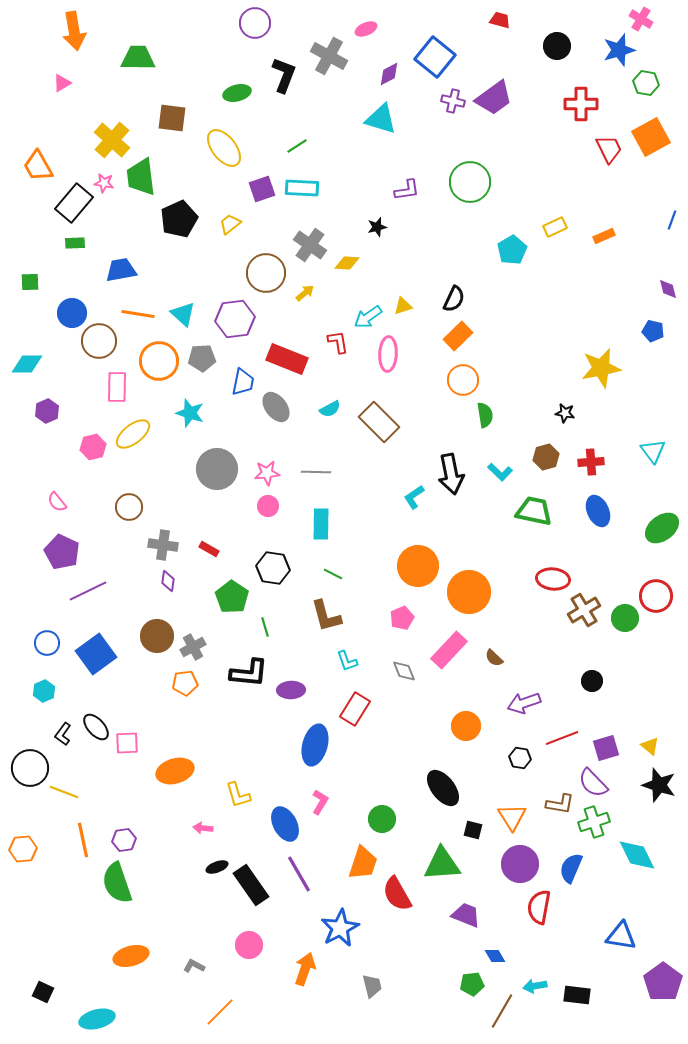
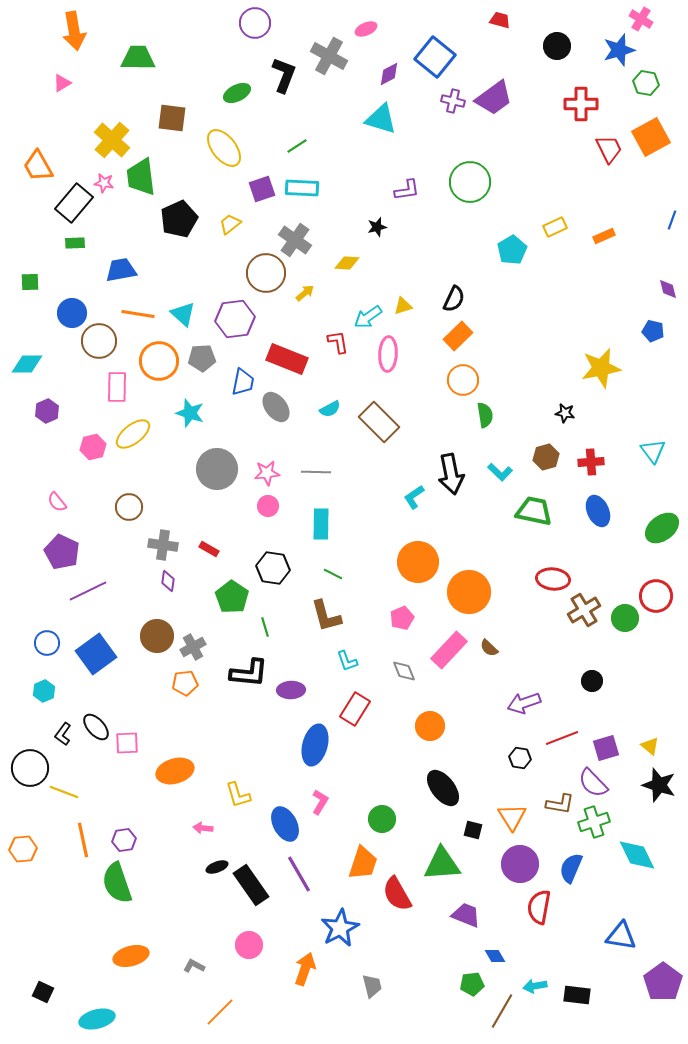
green ellipse at (237, 93): rotated 12 degrees counterclockwise
gray cross at (310, 245): moved 15 px left, 5 px up
orange circle at (418, 566): moved 4 px up
brown semicircle at (494, 658): moved 5 px left, 10 px up
orange circle at (466, 726): moved 36 px left
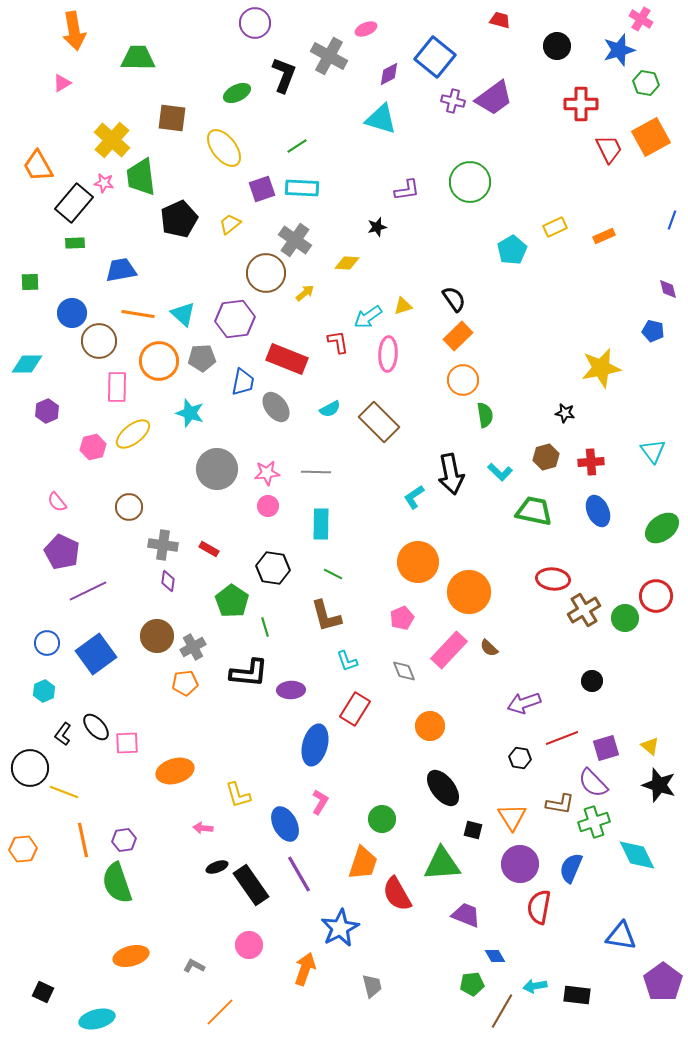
black semicircle at (454, 299): rotated 60 degrees counterclockwise
green pentagon at (232, 597): moved 4 px down
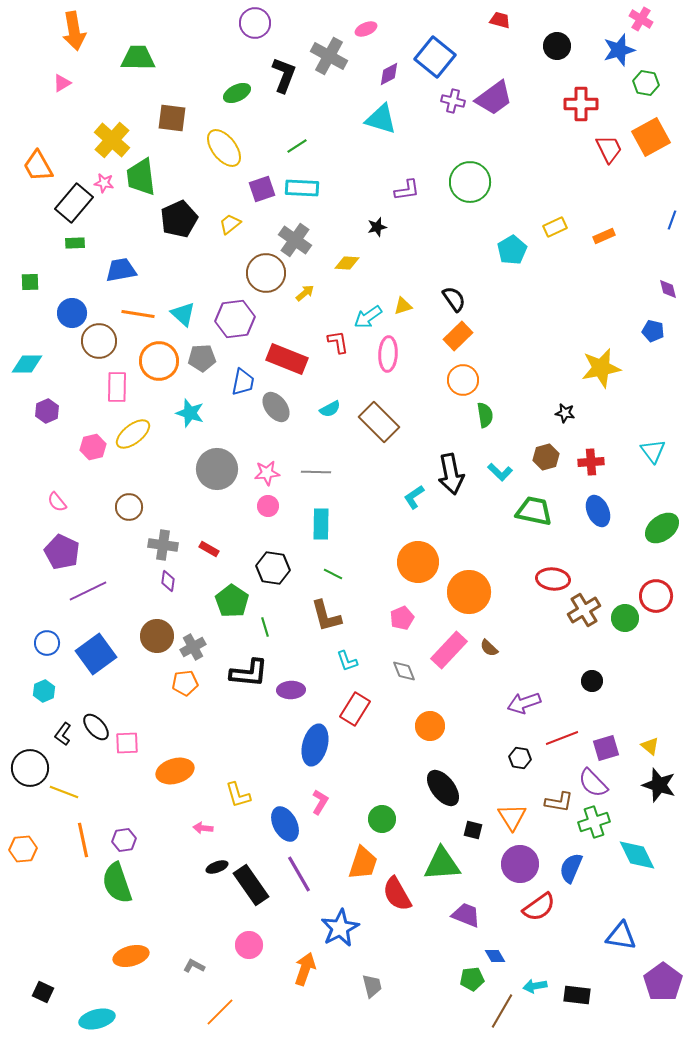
brown L-shape at (560, 804): moved 1 px left, 2 px up
red semicircle at (539, 907): rotated 136 degrees counterclockwise
green pentagon at (472, 984): moved 5 px up
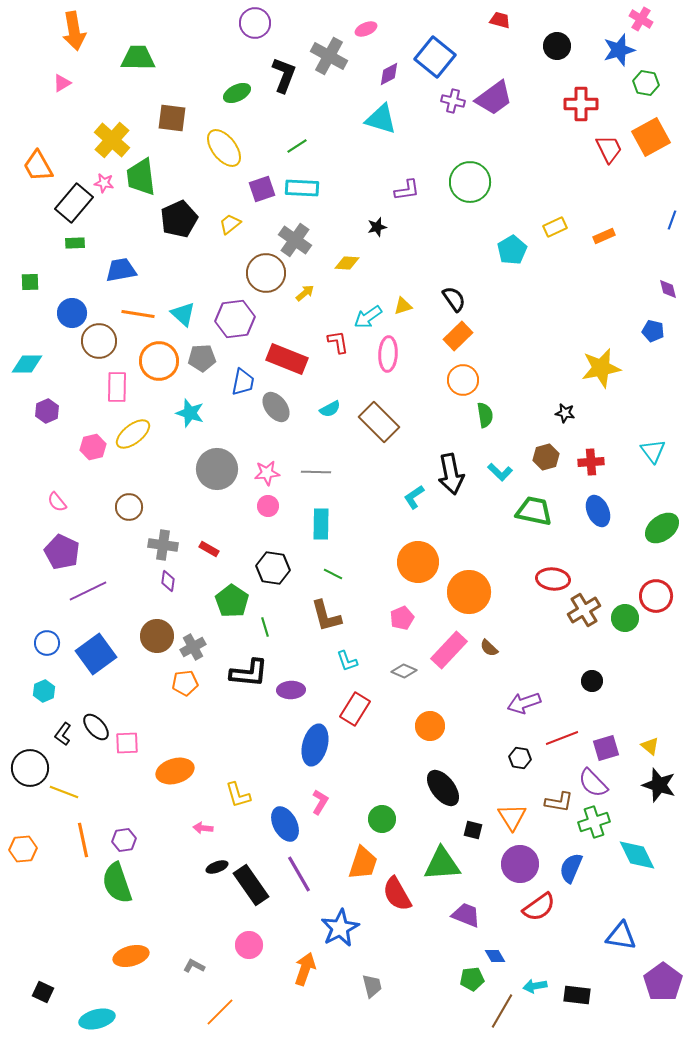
gray diamond at (404, 671): rotated 45 degrees counterclockwise
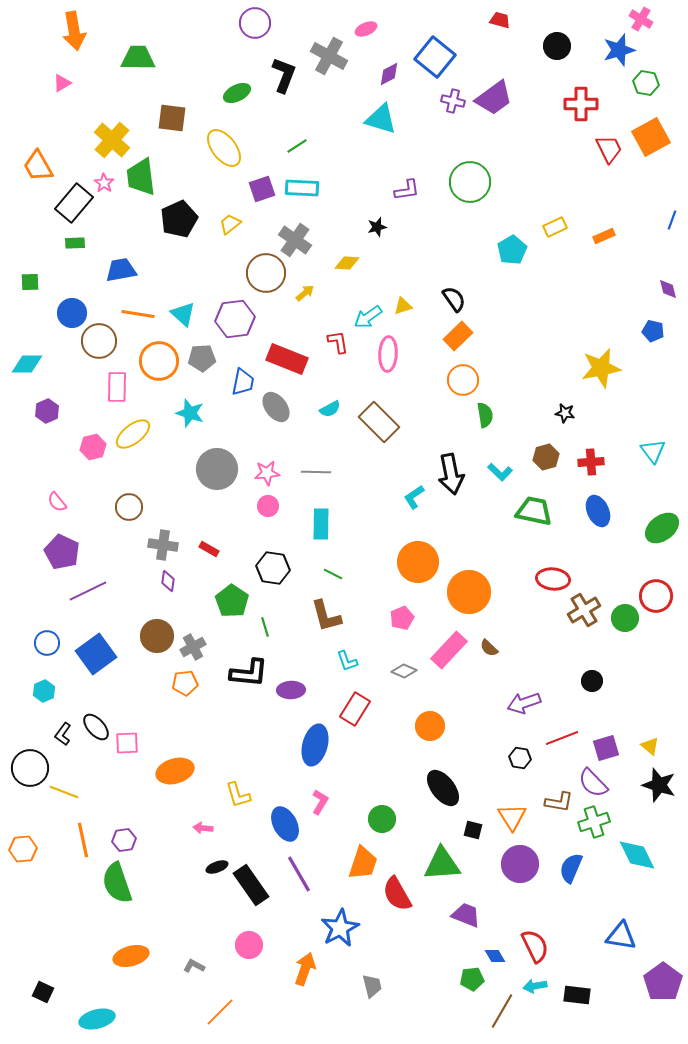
pink star at (104, 183): rotated 24 degrees clockwise
red semicircle at (539, 907): moved 4 px left, 39 px down; rotated 80 degrees counterclockwise
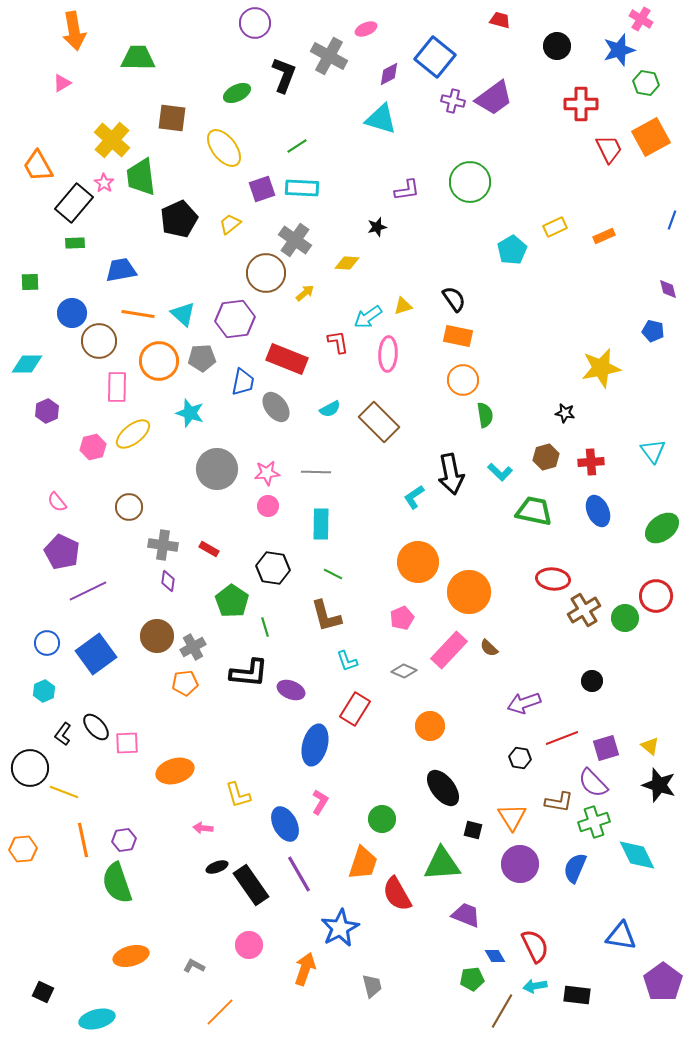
orange rectangle at (458, 336): rotated 56 degrees clockwise
purple ellipse at (291, 690): rotated 24 degrees clockwise
blue semicircle at (571, 868): moved 4 px right
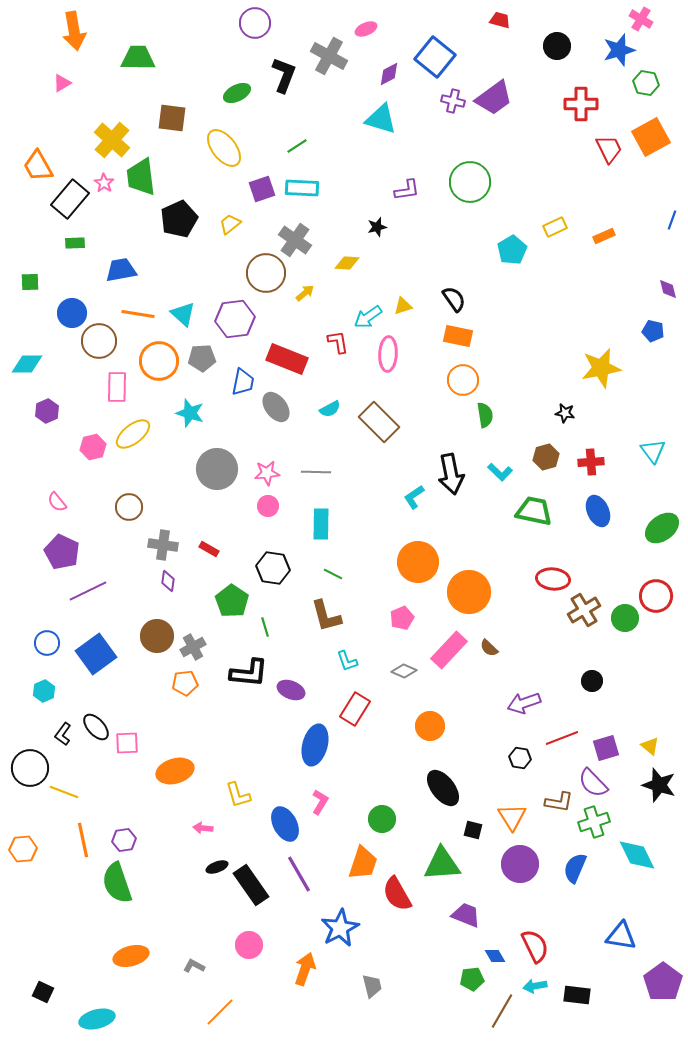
black rectangle at (74, 203): moved 4 px left, 4 px up
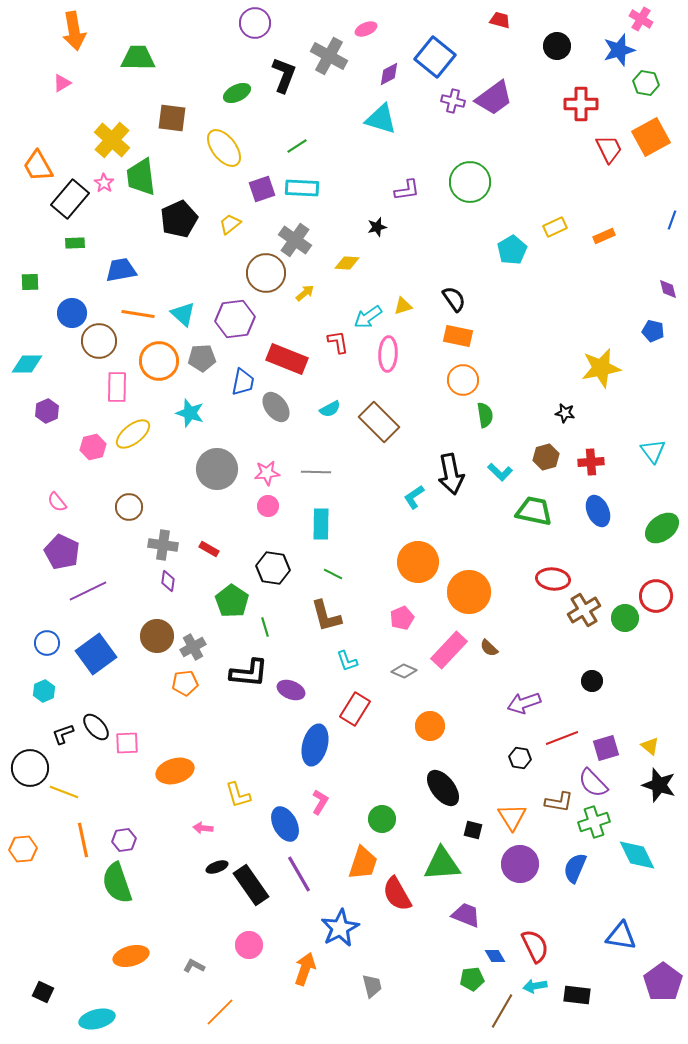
black L-shape at (63, 734): rotated 35 degrees clockwise
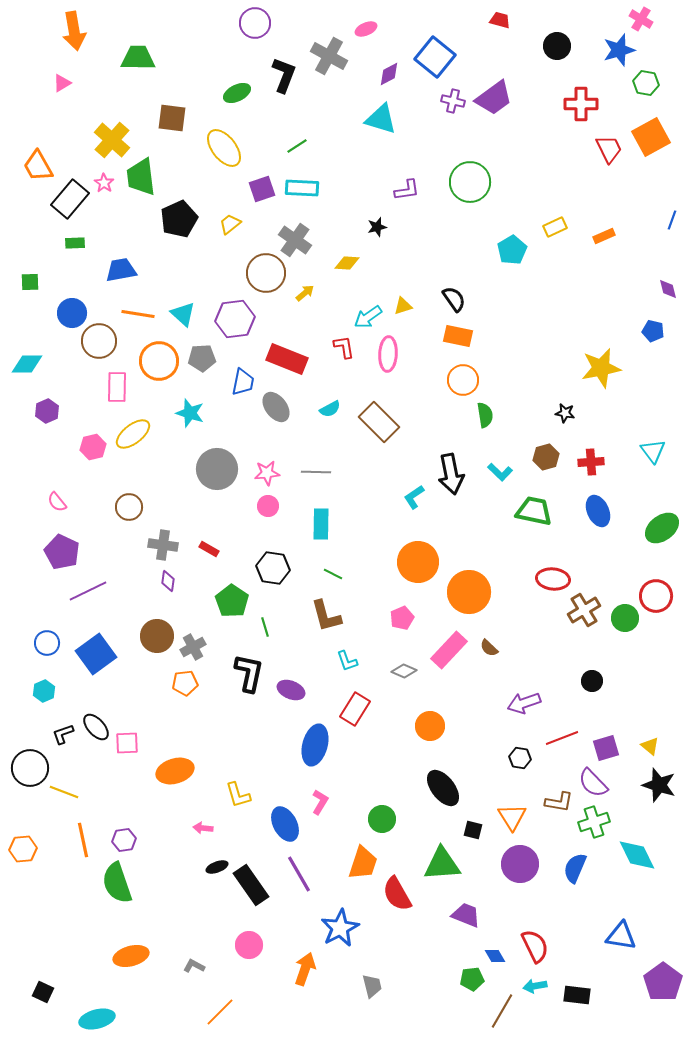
red L-shape at (338, 342): moved 6 px right, 5 px down
black L-shape at (249, 673): rotated 84 degrees counterclockwise
